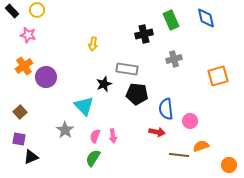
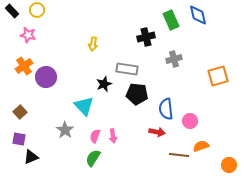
blue diamond: moved 8 px left, 3 px up
black cross: moved 2 px right, 3 px down
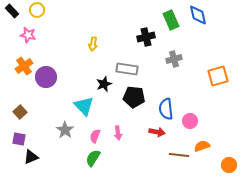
black pentagon: moved 3 px left, 3 px down
pink arrow: moved 5 px right, 3 px up
orange semicircle: moved 1 px right
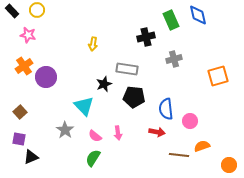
pink semicircle: rotated 72 degrees counterclockwise
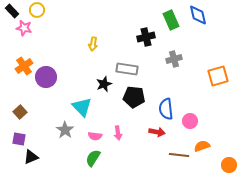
pink star: moved 4 px left, 7 px up
cyan triangle: moved 2 px left, 1 px down
pink semicircle: rotated 32 degrees counterclockwise
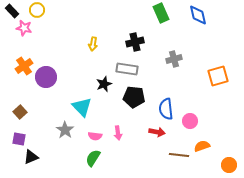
green rectangle: moved 10 px left, 7 px up
black cross: moved 11 px left, 5 px down
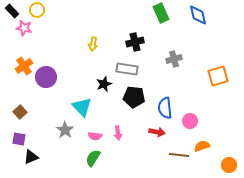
blue semicircle: moved 1 px left, 1 px up
